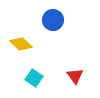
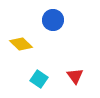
cyan square: moved 5 px right, 1 px down
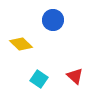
red triangle: rotated 12 degrees counterclockwise
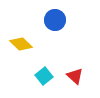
blue circle: moved 2 px right
cyan square: moved 5 px right, 3 px up; rotated 18 degrees clockwise
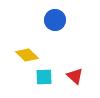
yellow diamond: moved 6 px right, 11 px down
cyan square: moved 1 px down; rotated 36 degrees clockwise
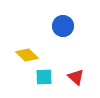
blue circle: moved 8 px right, 6 px down
red triangle: moved 1 px right, 1 px down
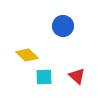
red triangle: moved 1 px right, 1 px up
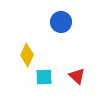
blue circle: moved 2 px left, 4 px up
yellow diamond: rotated 70 degrees clockwise
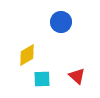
yellow diamond: rotated 35 degrees clockwise
cyan square: moved 2 px left, 2 px down
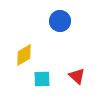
blue circle: moved 1 px left, 1 px up
yellow diamond: moved 3 px left
